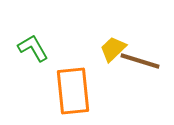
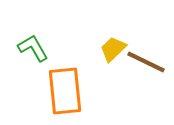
brown line: moved 6 px right, 1 px down; rotated 9 degrees clockwise
orange rectangle: moved 8 px left
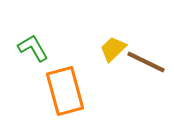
orange rectangle: rotated 9 degrees counterclockwise
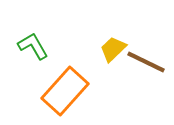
green L-shape: moved 2 px up
orange rectangle: rotated 57 degrees clockwise
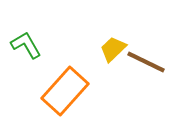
green L-shape: moved 7 px left, 1 px up
